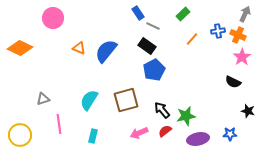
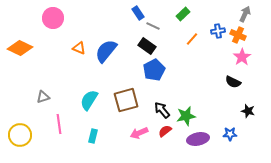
gray triangle: moved 2 px up
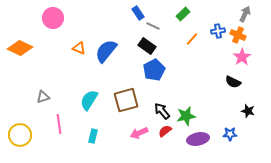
black arrow: moved 1 px down
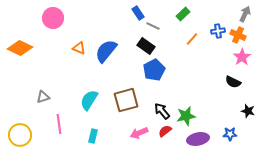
black rectangle: moved 1 px left
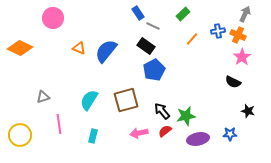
pink arrow: rotated 12 degrees clockwise
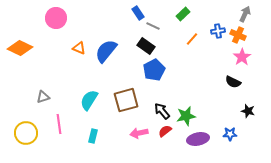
pink circle: moved 3 px right
yellow circle: moved 6 px right, 2 px up
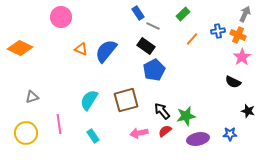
pink circle: moved 5 px right, 1 px up
orange triangle: moved 2 px right, 1 px down
gray triangle: moved 11 px left
cyan rectangle: rotated 48 degrees counterclockwise
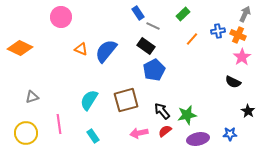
black star: rotated 16 degrees clockwise
green star: moved 1 px right, 1 px up
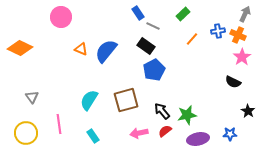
gray triangle: rotated 48 degrees counterclockwise
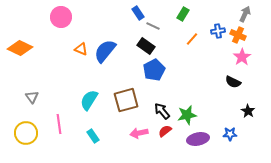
green rectangle: rotated 16 degrees counterclockwise
blue semicircle: moved 1 px left
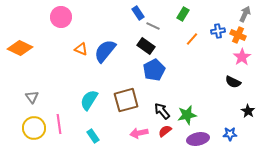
yellow circle: moved 8 px right, 5 px up
